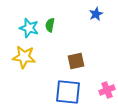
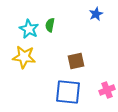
cyan star: moved 1 px down; rotated 12 degrees clockwise
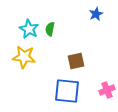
green semicircle: moved 4 px down
blue square: moved 1 px left, 1 px up
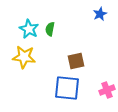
blue star: moved 4 px right
blue square: moved 3 px up
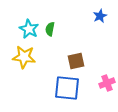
blue star: moved 2 px down
pink cross: moved 7 px up
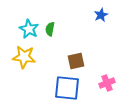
blue star: moved 1 px right, 1 px up
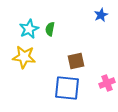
cyan star: rotated 18 degrees clockwise
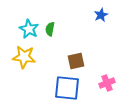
cyan star: rotated 18 degrees counterclockwise
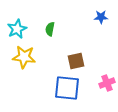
blue star: moved 2 px down; rotated 24 degrees clockwise
cyan star: moved 12 px left; rotated 18 degrees clockwise
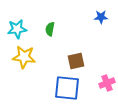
cyan star: rotated 18 degrees clockwise
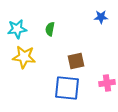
pink cross: rotated 14 degrees clockwise
